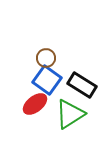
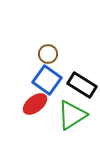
brown circle: moved 2 px right, 4 px up
green triangle: moved 2 px right, 1 px down
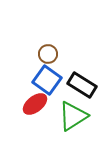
green triangle: moved 1 px right, 1 px down
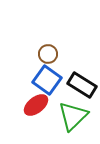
red ellipse: moved 1 px right, 1 px down
green triangle: rotated 12 degrees counterclockwise
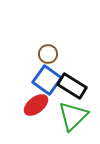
black rectangle: moved 10 px left, 1 px down
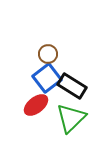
blue square: moved 2 px up; rotated 16 degrees clockwise
green triangle: moved 2 px left, 2 px down
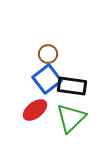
blue square: moved 1 px down
black rectangle: rotated 24 degrees counterclockwise
red ellipse: moved 1 px left, 5 px down
